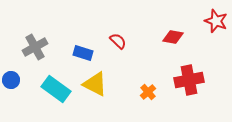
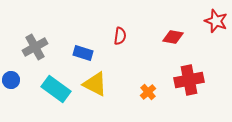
red semicircle: moved 2 px right, 5 px up; rotated 54 degrees clockwise
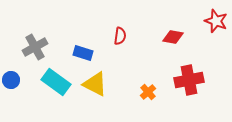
cyan rectangle: moved 7 px up
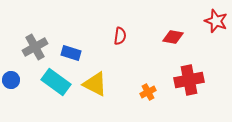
blue rectangle: moved 12 px left
orange cross: rotated 14 degrees clockwise
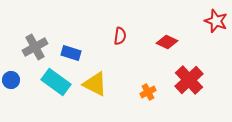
red diamond: moved 6 px left, 5 px down; rotated 15 degrees clockwise
red cross: rotated 32 degrees counterclockwise
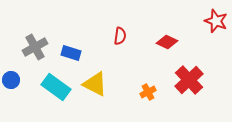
cyan rectangle: moved 5 px down
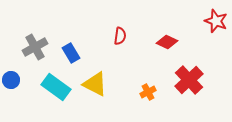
blue rectangle: rotated 42 degrees clockwise
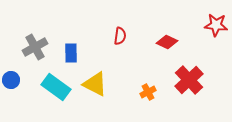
red star: moved 4 px down; rotated 15 degrees counterclockwise
blue rectangle: rotated 30 degrees clockwise
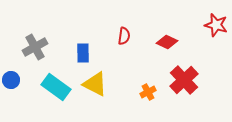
red star: rotated 10 degrees clockwise
red semicircle: moved 4 px right
blue rectangle: moved 12 px right
red cross: moved 5 px left
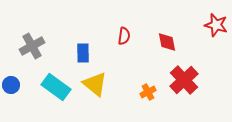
red diamond: rotated 55 degrees clockwise
gray cross: moved 3 px left, 1 px up
blue circle: moved 5 px down
yellow triangle: rotated 12 degrees clockwise
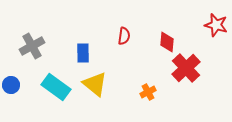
red diamond: rotated 15 degrees clockwise
red cross: moved 2 px right, 12 px up
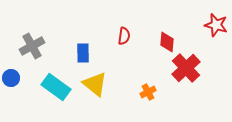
blue circle: moved 7 px up
